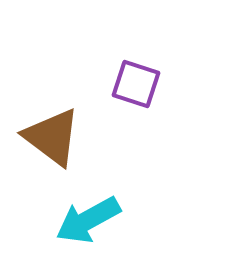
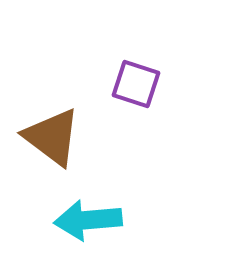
cyan arrow: rotated 24 degrees clockwise
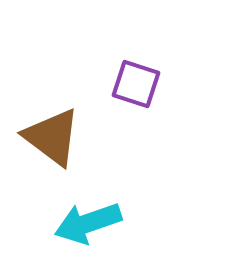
cyan arrow: moved 3 px down; rotated 14 degrees counterclockwise
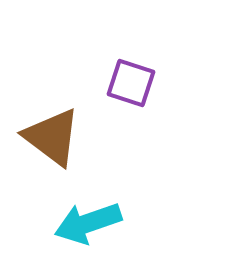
purple square: moved 5 px left, 1 px up
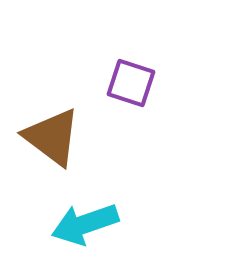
cyan arrow: moved 3 px left, 1 px down
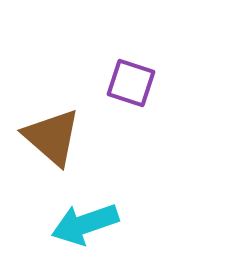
brown triangle: rotated 4 degrees clockwise
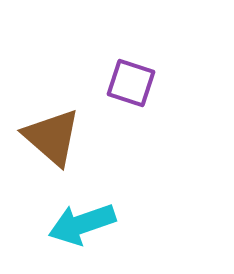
cyan arrow: moved 3 px left
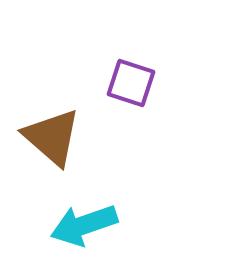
cyan arrow: moved 2 px right, 1 px down
